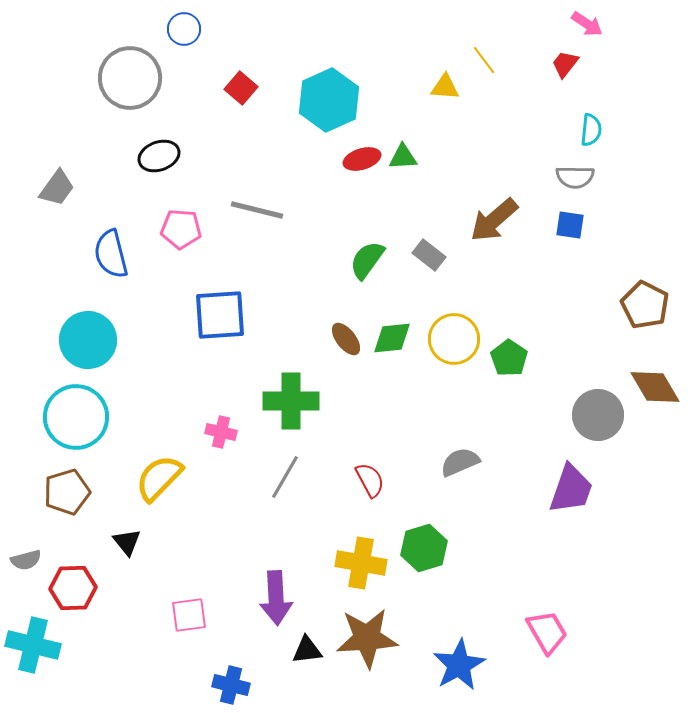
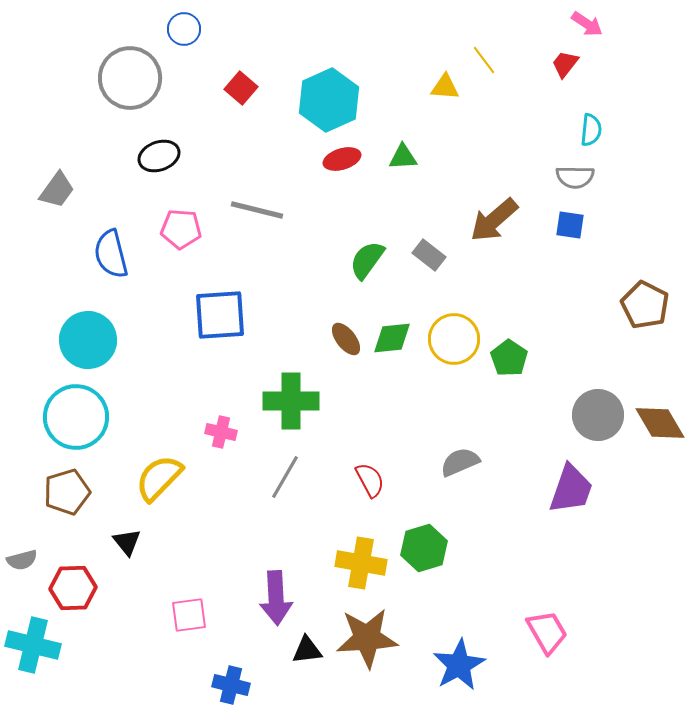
red ellipse at (362, 159): moved 20 px left
gray trapezoid at (57, 188): moved 2 px down
brown diamond at (655, 387): moved 5 px right, 36 px down
gray semicircle at (26, 560): moved 4 px left
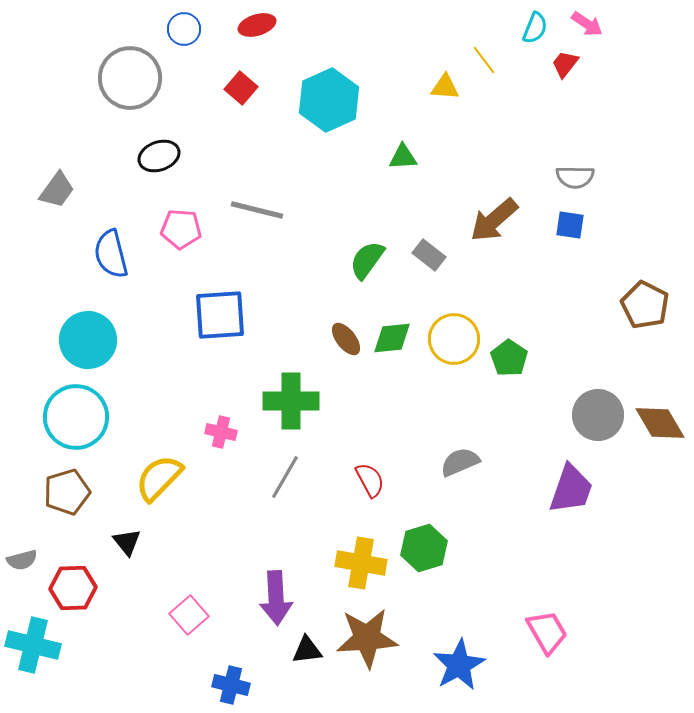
cyan semicircle at (591, 130): moved 56 px left, 102 px up; rotated 16 degrees clockwise
red ellipse at (342, 159): moved 85 px left, 134 px up
pink square at (189, 615): rotated 33 degrees counterclockwise
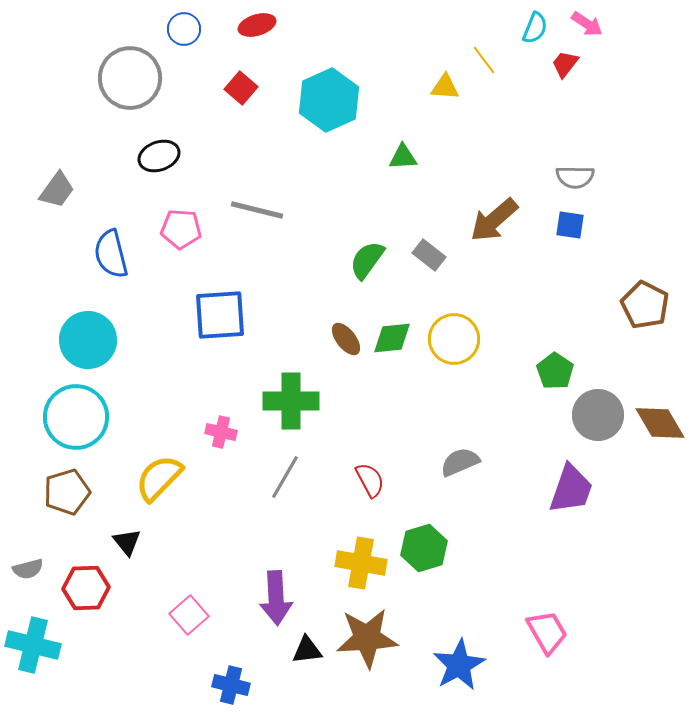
green pentagon at (509, 358): moved 46 px right, 13 px down
gray semicircle at (22, 560): moved 6 px right, 9 px down
red hexagon at (73, 588): moved 13 px right
